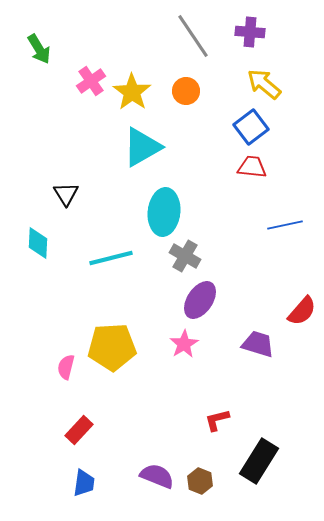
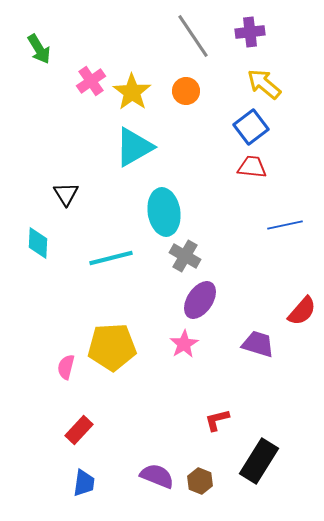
purple cross: rotated 12 degrees counterclockwise
cyan triangle: moved 8 px left
cyan ellipse: rotated 15 degrees counterclockwise
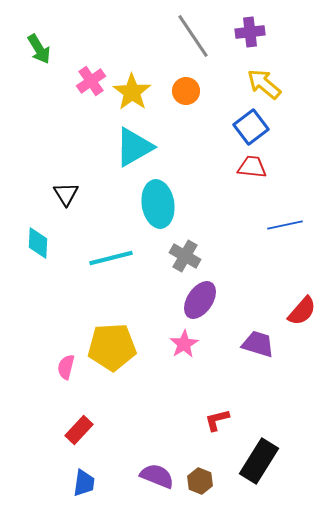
cyan ellipse: moved 6 px left, 8 px up
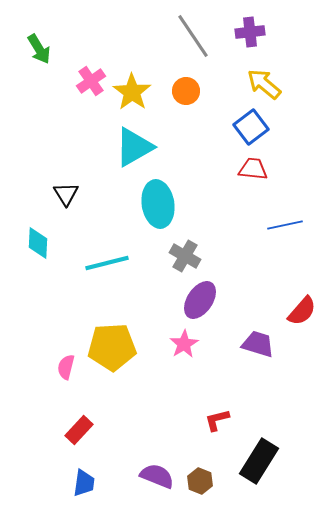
red trapezoid: moved 1 px right, 2 px down
cyan line: moved 4 px left, 5 px down
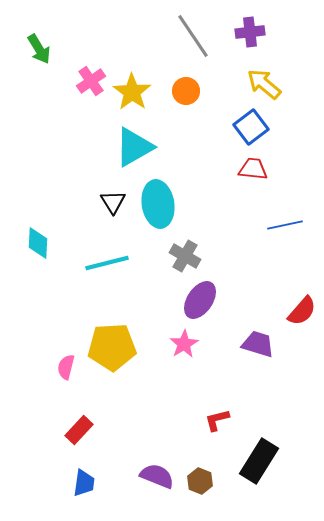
black triangle: moved 47 px right, 8 px down
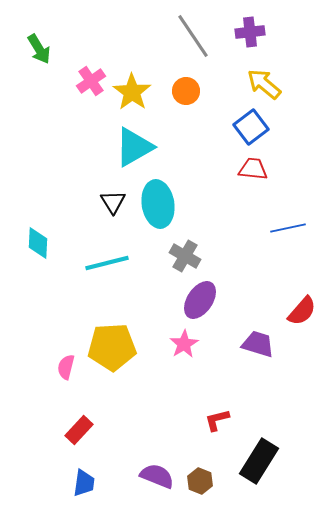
blue line: moved 3 px right, 3 px down
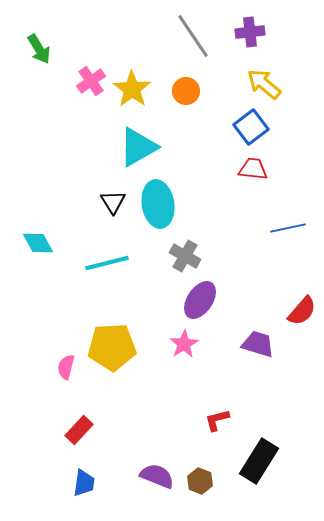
yellow star: moved 3 px up
cyan triangle: moved 4 px right
cyan diamond: rotated 32 degrees counterclockwise
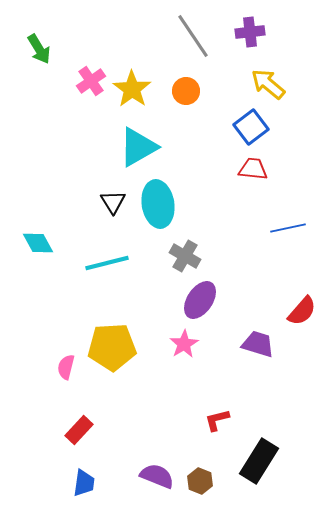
yellow arrow: moved 4 px right
